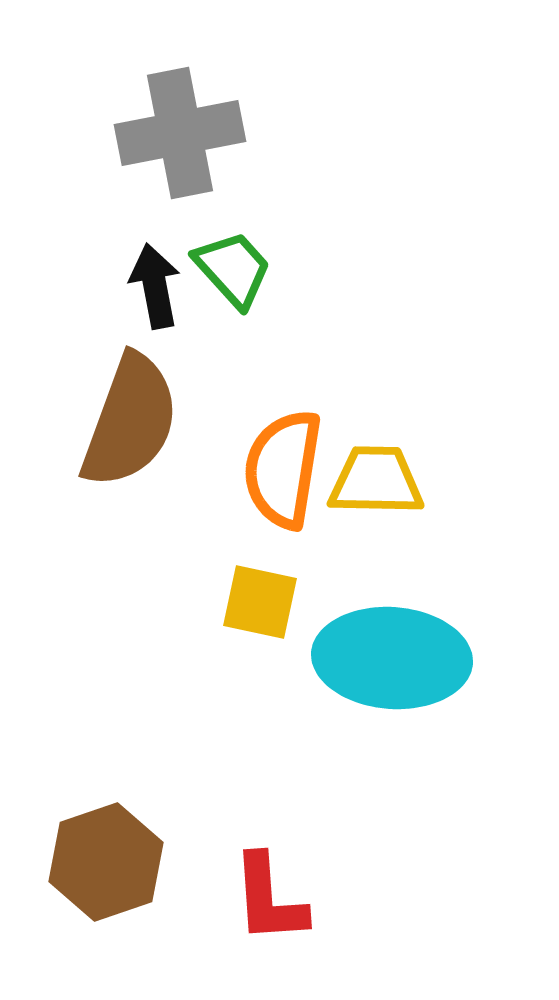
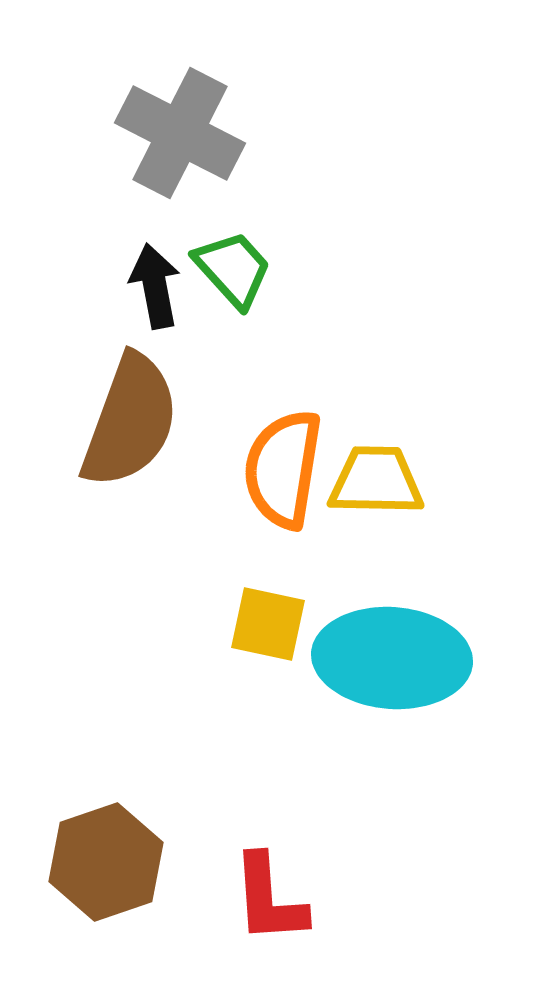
gray cross: rotated 38 degrees clockwise
yellow square: moved 8 px right, 22 px down
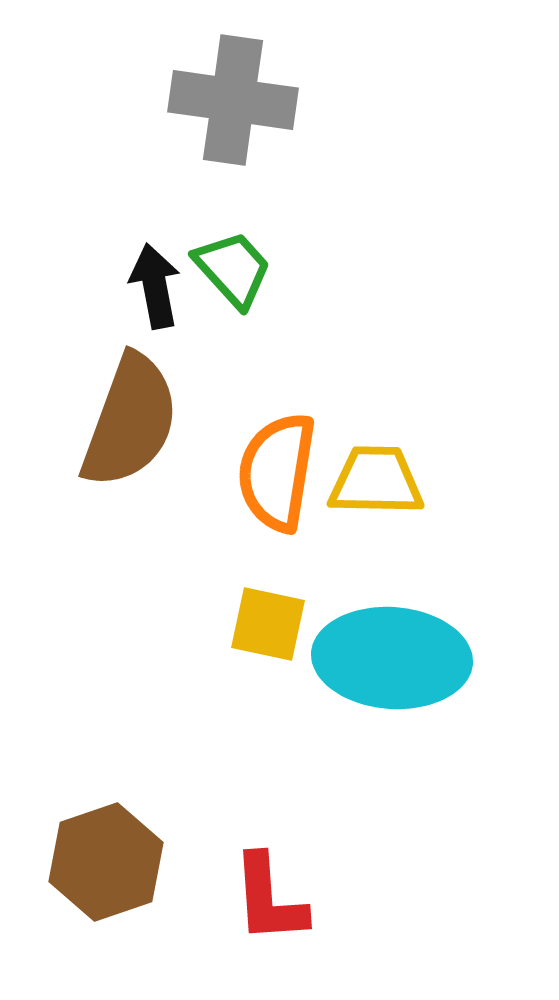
gray cross: moved 53 px right, 33 px up; rotated 19 degrees counterclockwise
orange semicircle: moved 6 px left, 3 px down
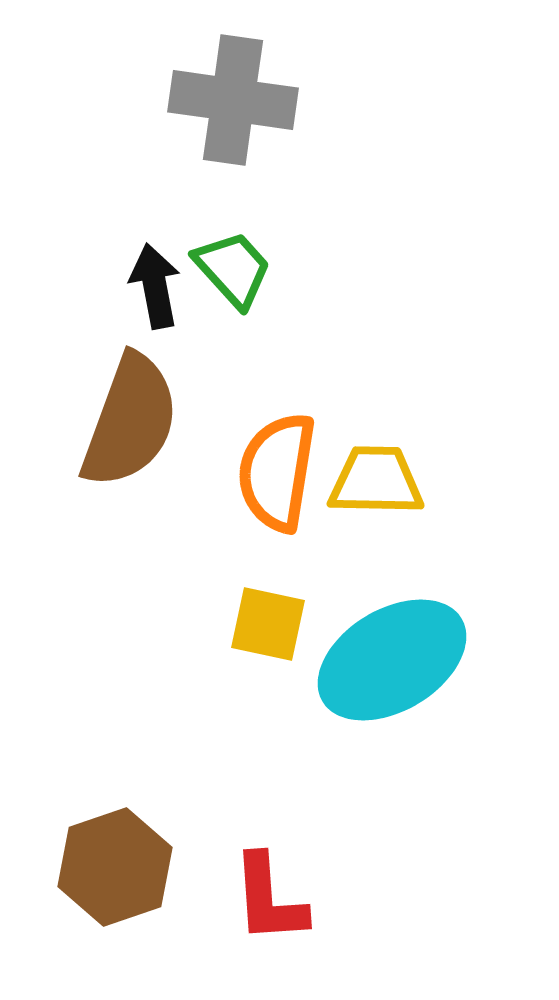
cyan ellipse: moved 2 px down; rotated 35 degrees counterclockwise
brown hexagon: moved 9 px right, 5 px down
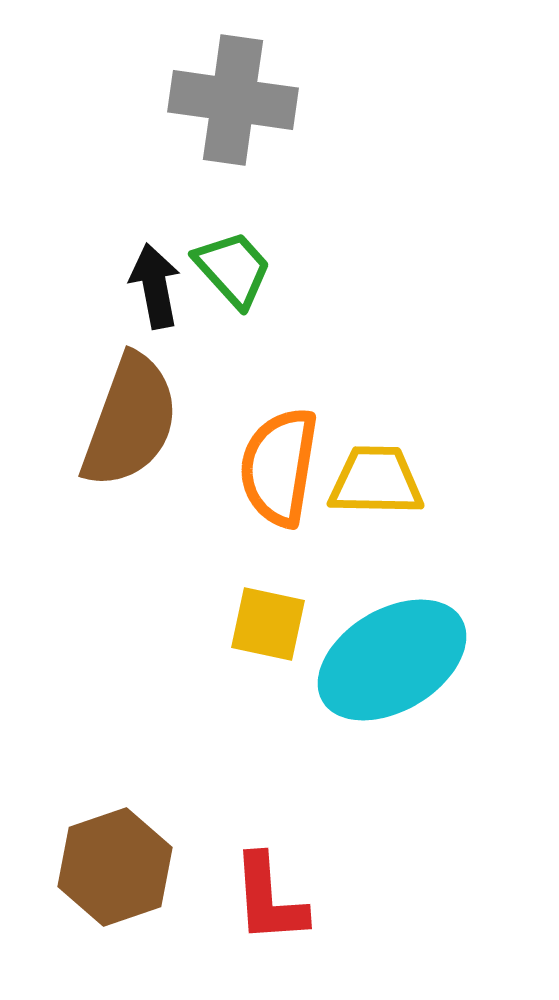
orange semicircle: moved 2 px right, 5 px up
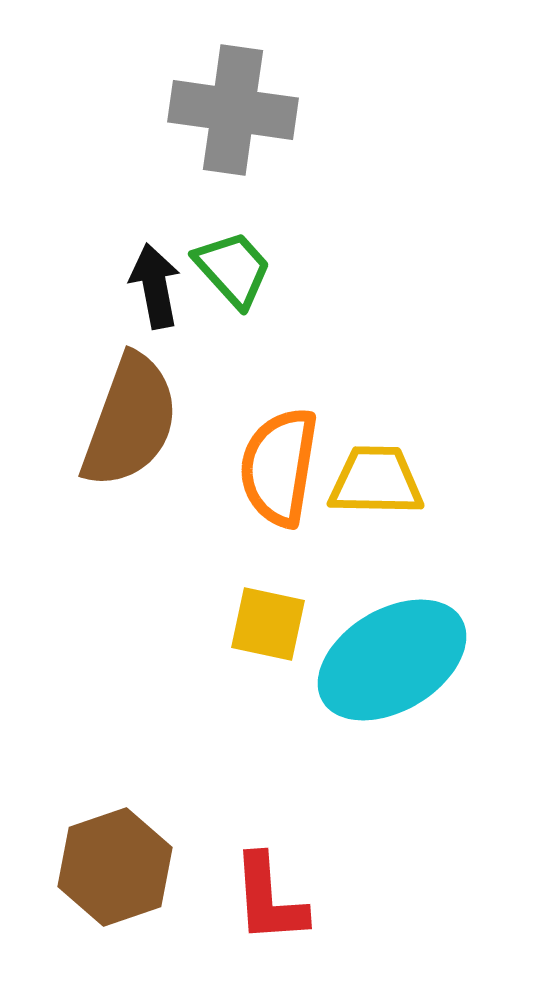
gray cross: moved 10 px down
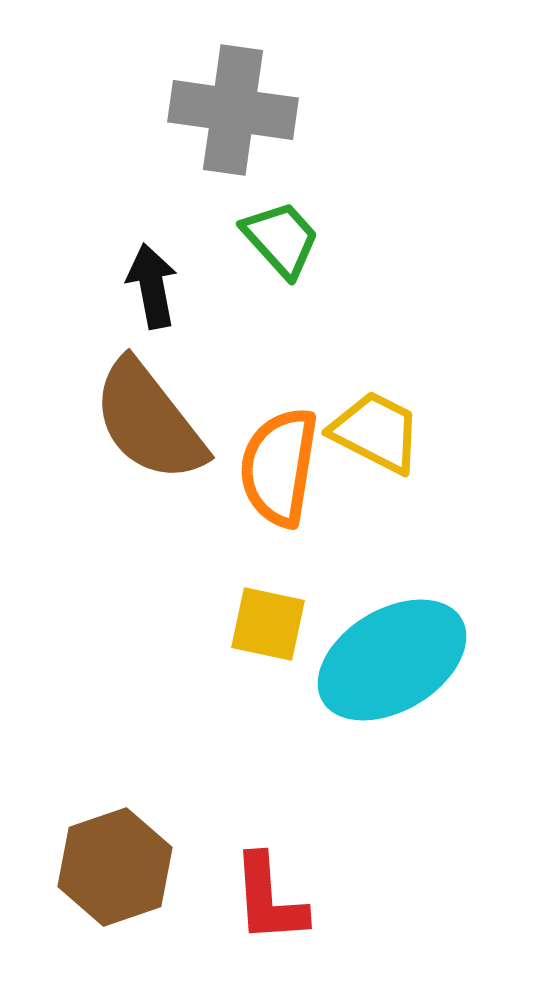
green trapezoid: moved 48 px right, 30 px up
black arrow: moved 3 px left
brown semicircle: moved 19 px right; rotated 122 degrees clockwise
yellow trapezoid: moved 49 px up; rotated 26 degrees clockwise
